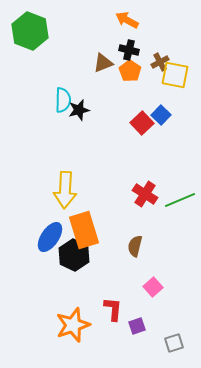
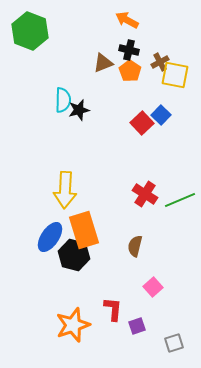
black hexagon: rotated 12 degrees counterclockwise
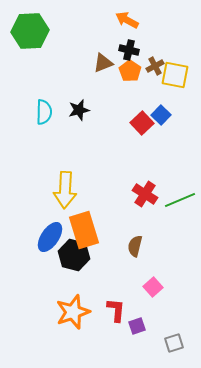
green hexagon: rotated 24 degrees counterclockwise
brown cross: moved 5 px left, 4 px down
cyan semicircle: moved 19 px left, 12 px down
red L-shape: moved 3 px right, 1 px down
orange star: moved 13 px up
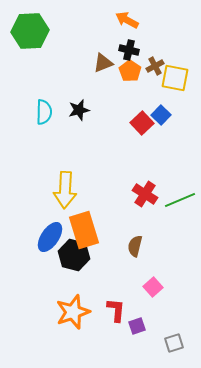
yellow square: moved 3 px down
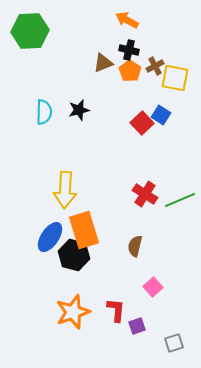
blue square: rotated 12 degrees counterclockwise
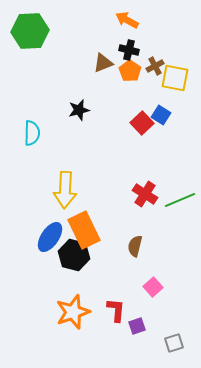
cyan semicircle: moved 12 px left, 21 px down
orange rectangle: rotated 9 degrees counterclockwise
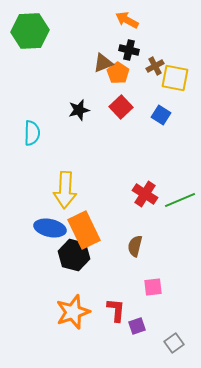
orange pentagon: moved 12 px left, 2 px down
red square: moved 21 px left, 16 px up
blue ellipse: moved 9 px up; rotated 68 degrees clockwise
pink square: rotated 36 degrees clockwise
gray square: rotated 18 degrees counterclockwise
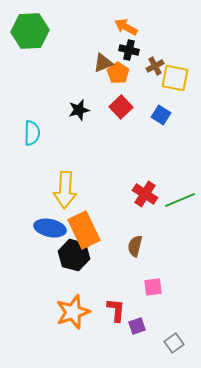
orange arrow: moved 1 px left, 7 px down
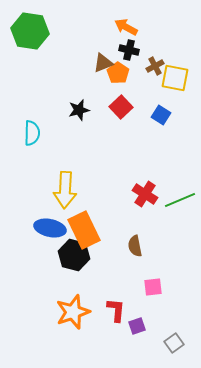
green hexagon: rotated 12 degrees clockwise
brown semicircle: rotated 25 degrees counterclockwise
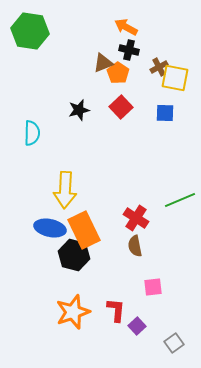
brown cross: moved 4 px right, 1 px down
blue square: moved 4 px right, 2 px up; rotated 30 degrees counterclockwise
red cross: moved 9 px left, 24 px down
purple square: rotated 24 degrees counterclockwise
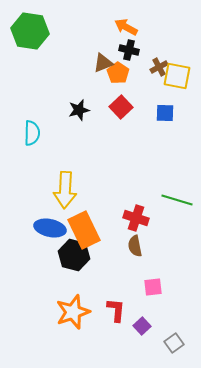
yellow square: moved 2 px right, 2 px up
green line: moved 3 px left; rotated 40 degrees clockwise
red cross: rotated 15 degrees counterclockwise
purple square: moved 5 px right
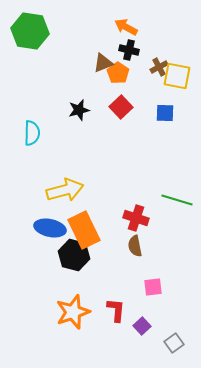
yellow arrow: rotated 108 degrees counterclockwise
